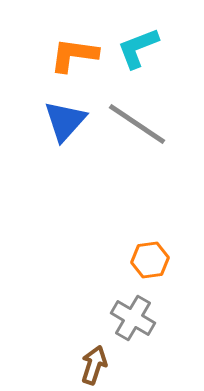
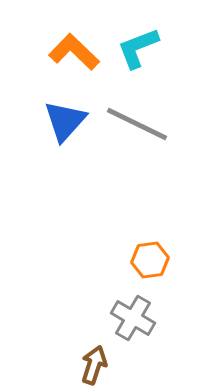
orange L-shape: moved 3 px up; rotated 36 degrees clockwise
gray line: rotated 8 degrees counterclockwise
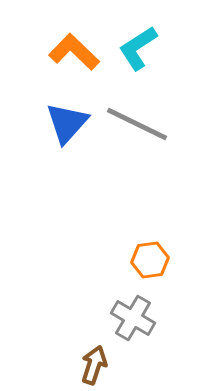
cyan L-shape: rotated 12 degrees counterclockwise
blue triangle: moved 2 px right, 2 px down
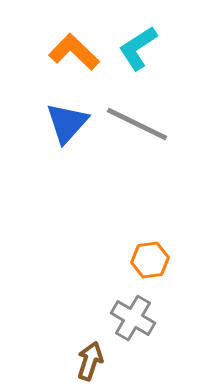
brown arrow: moved 4 px left, 4 px up
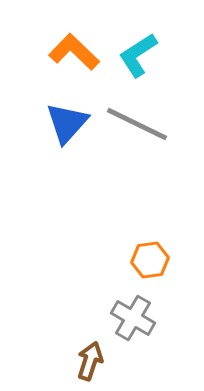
cyan L-shape: moved 7 px down
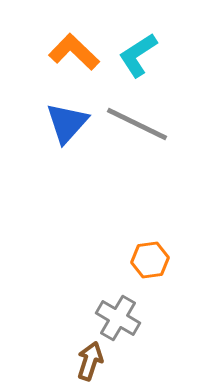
gray cross: moved 15 px left
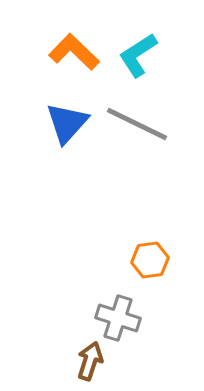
gray cross: rotated 12 degrees counterclockwise
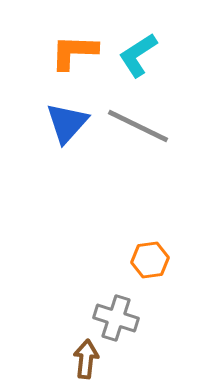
orange L-shape: rotated 42 degrees counterclockwise
gray line: moved 1 px right, 2 px down
gray cross: moved 2 px left
brown arrow: moved 4 px left, 2 px up; rotated 12 degrees counterclockwise
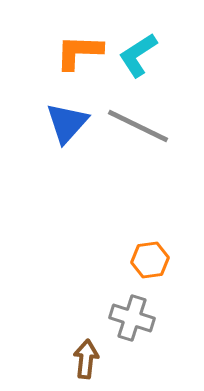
orange L-shape: moved 5 px right
gray cross: moved 16 px right
